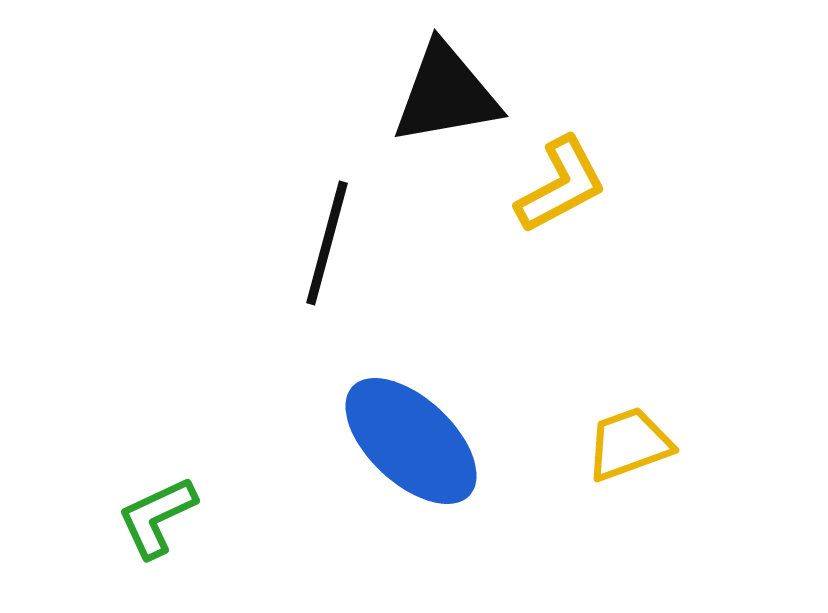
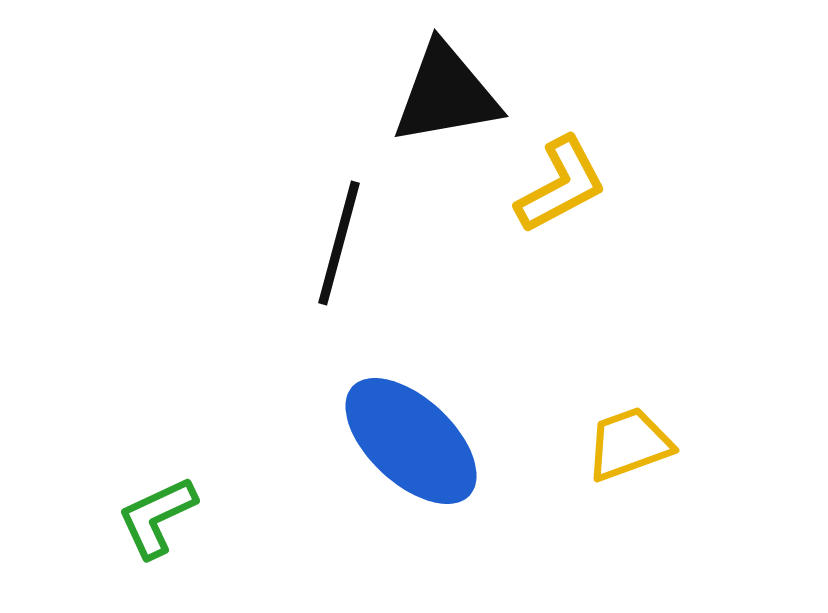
black line: moved 12 px right
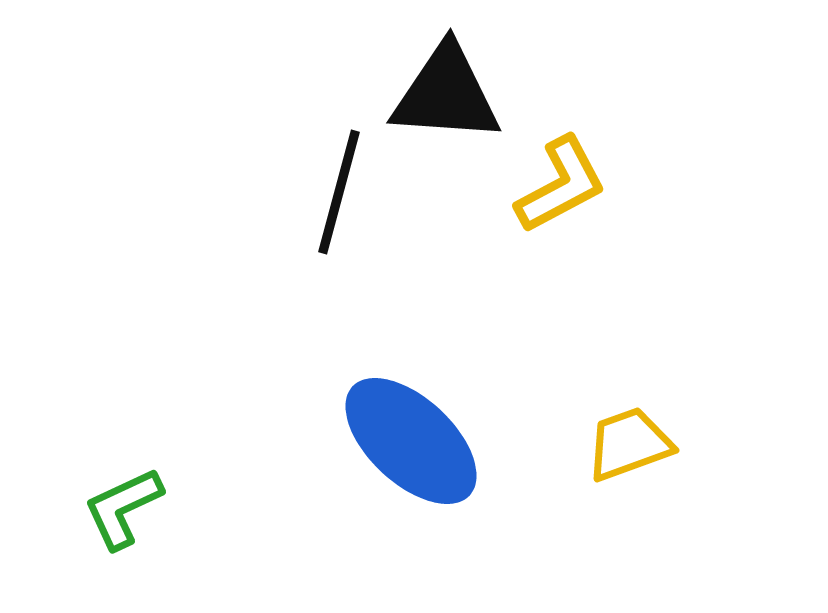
black triangle: rotated 14 degrees clockwise
black line: moved 51 px up
green L-shape: moved 34 px left, 9 px up
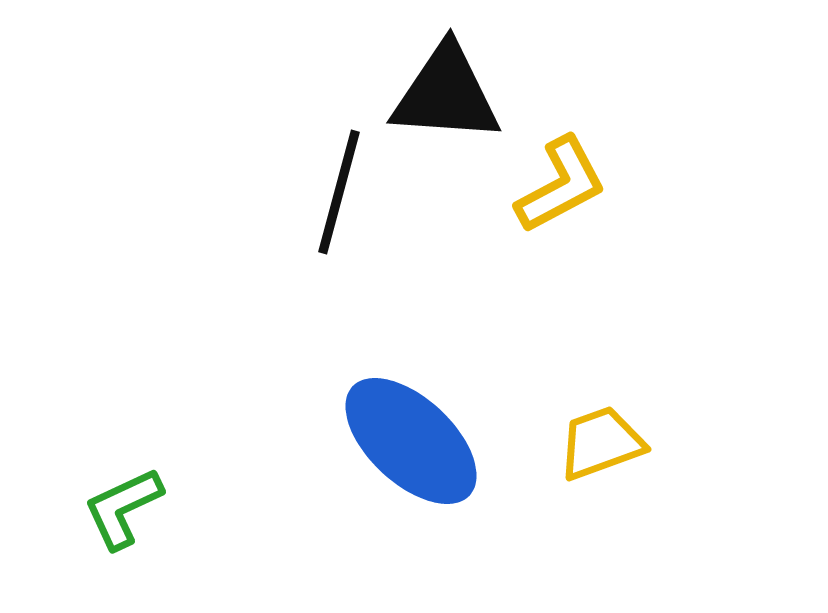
yellow trapezoid: moved 28 px left, 1 px up
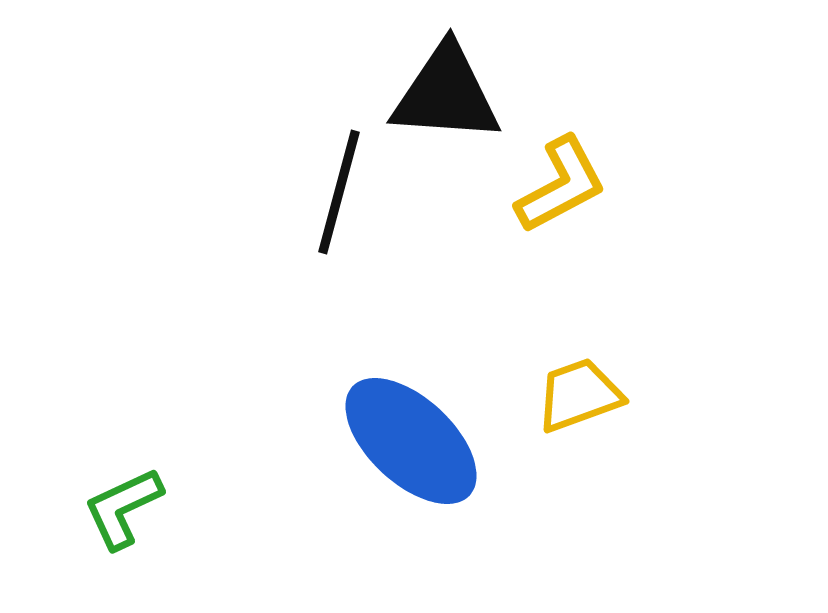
yellow trapezoid: moved 22 px left, 48 px up
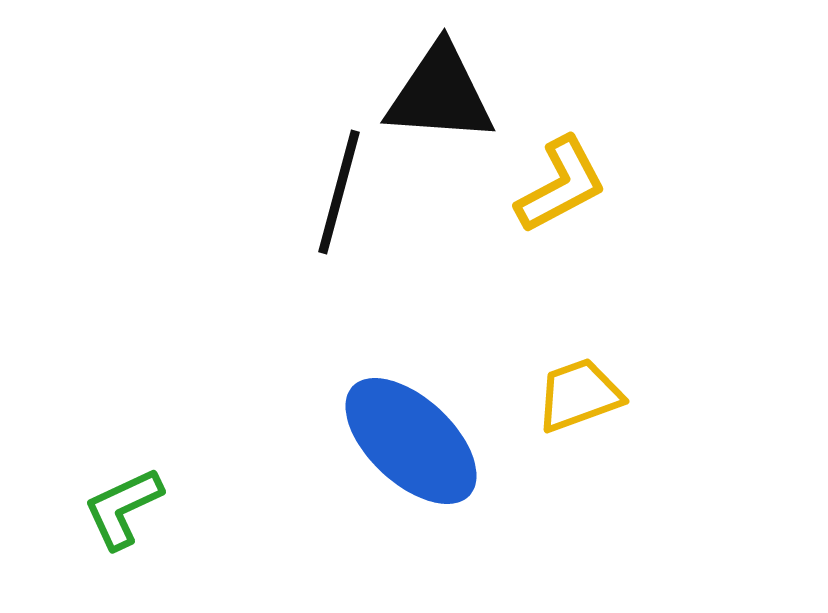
black triangle: moved 6 px left
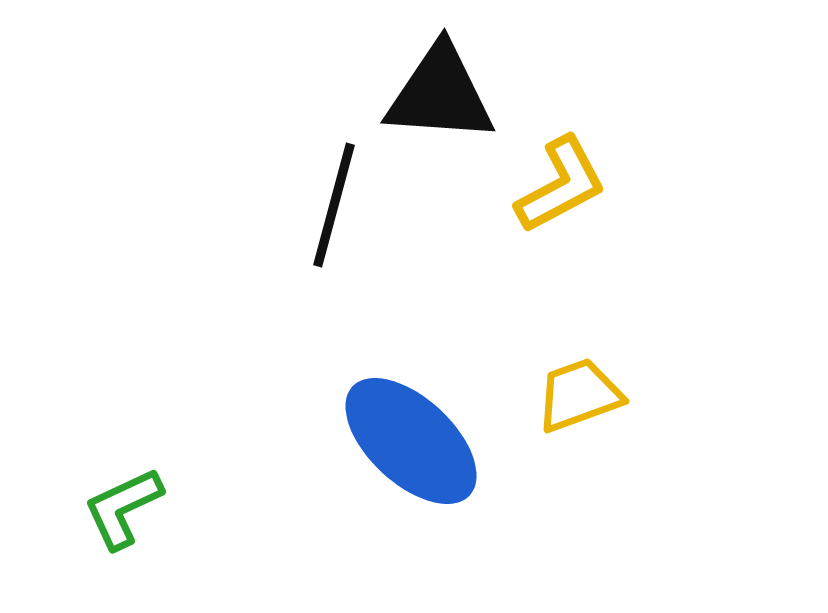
black line: moved 5 px left, 13 px down
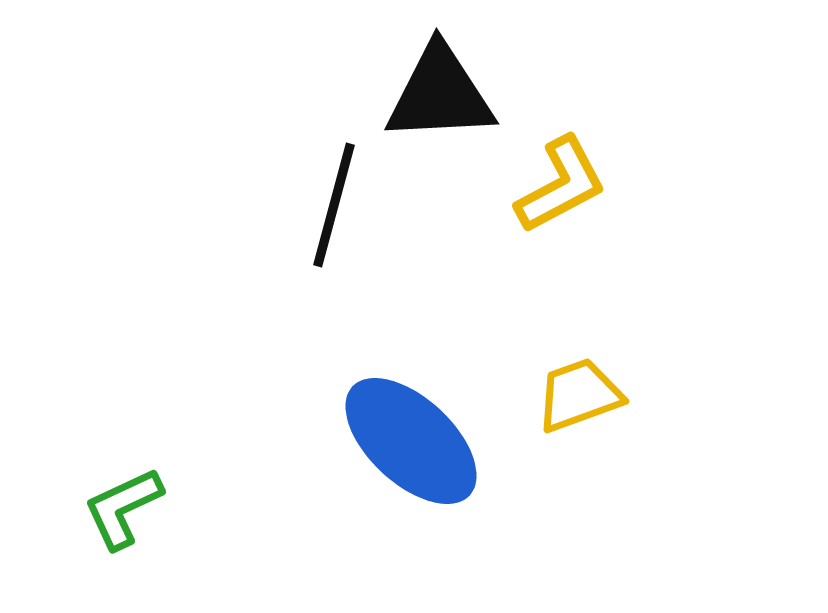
black triangle: rotated 7 degrees counterclockwise
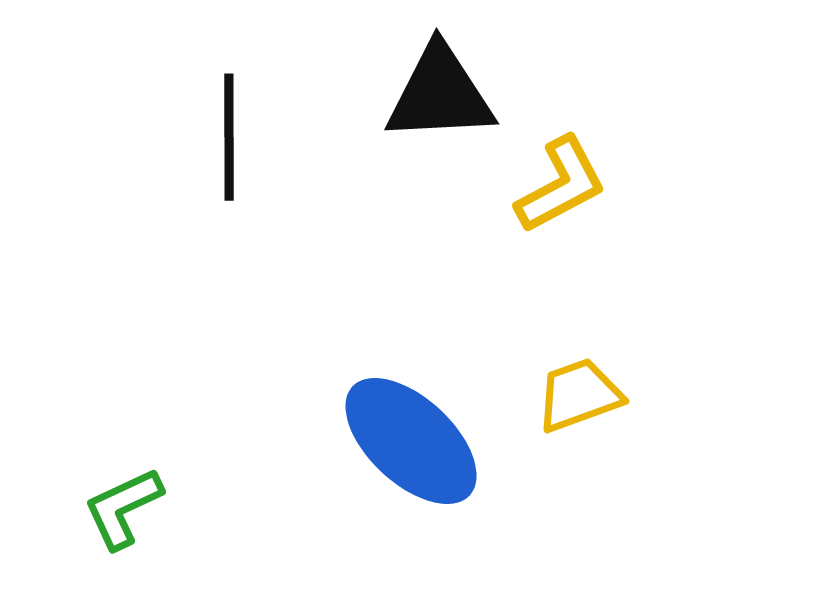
black line: moved 105 px left, 68 px up; rotated 15 degrees counterclockwise
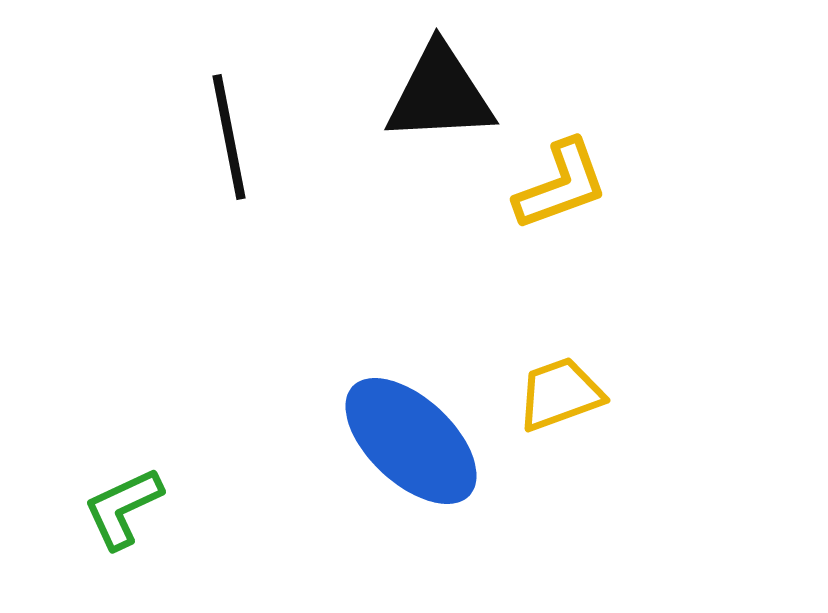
black line: rotated 11 degrees counterclockwise
yellow L-shape: rotated 8 degrees clockwise
yellow trapezoid: moved 19 px left, 1 px up
